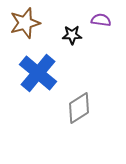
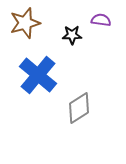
blue cross: moved 2 px down
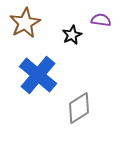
brown star: rotated 12 degrees counterclockwise
black star: rotated 24 degrees counterclockwise
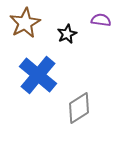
black star: moved 5 px left, 1 px up
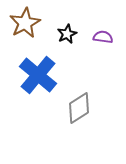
purple semicircle: moved 2 px right, 17 px down
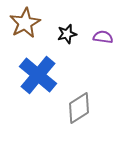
black star: rotated 12 degrees clockwise
